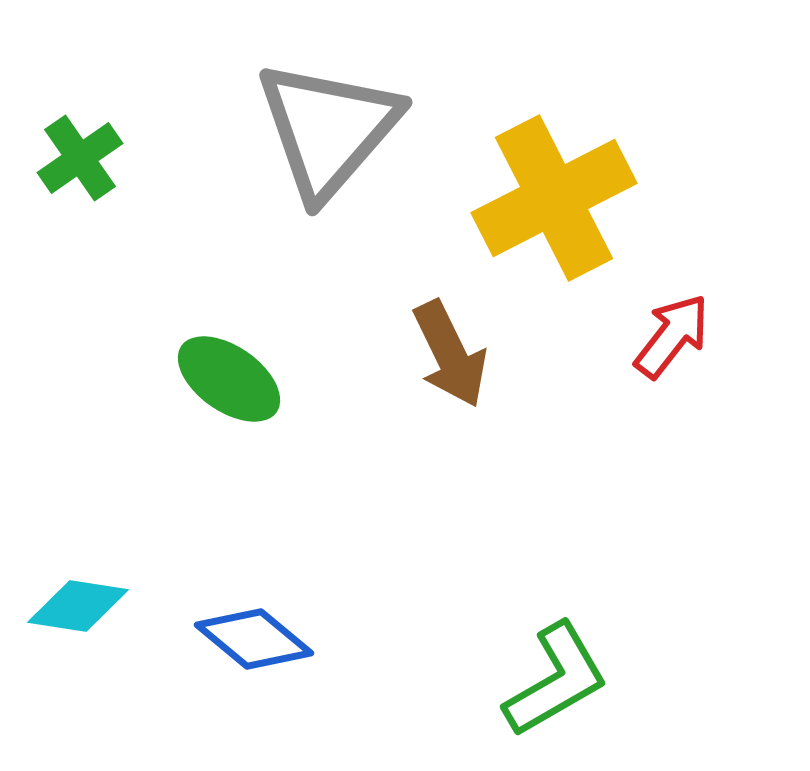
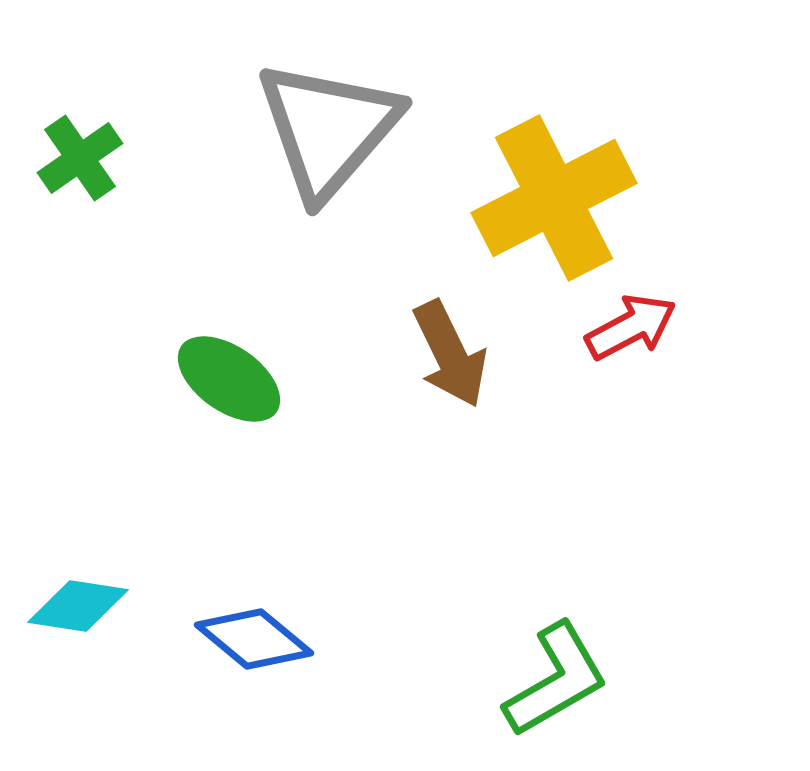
red arrow: moved 41 px left, 9 px up; rotated 24 degrees clockwise
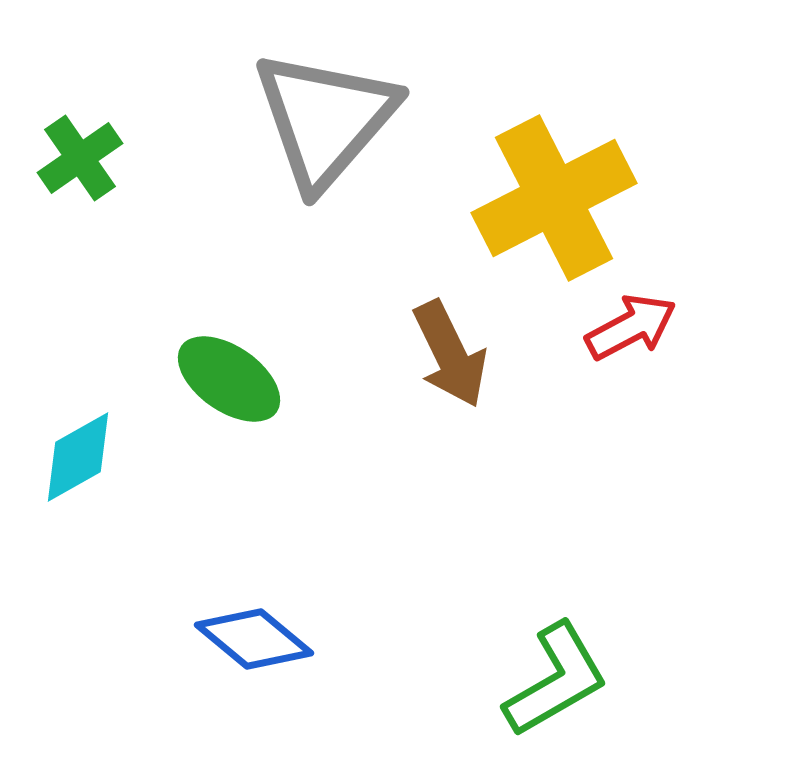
gray triangle: moved 3 px left, 10 px up
cyan diamond: moved 149 px up; rotated 38 degrees counterclockwise
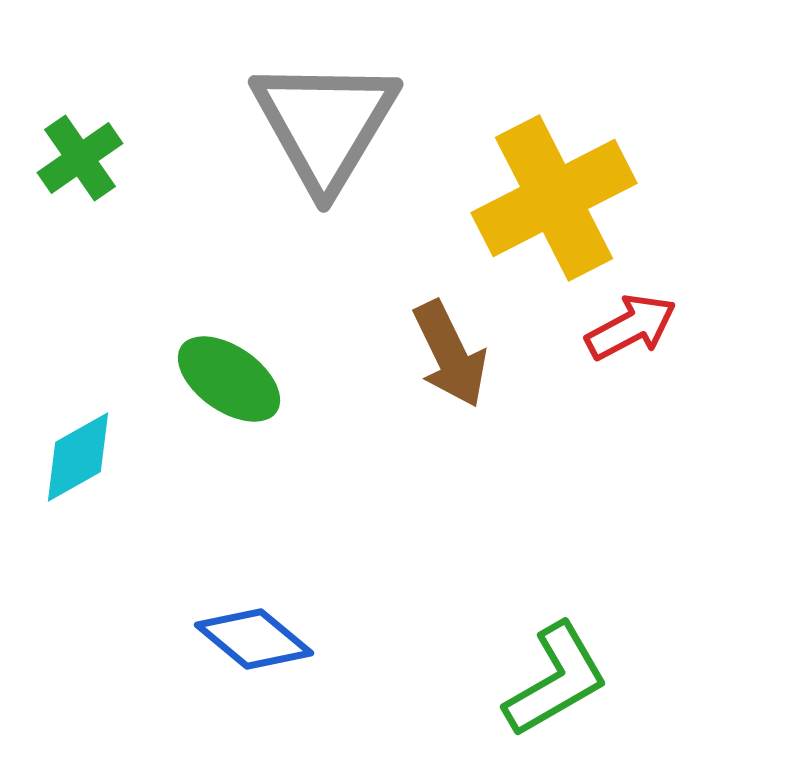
gray triangle: moved 5 px down; rotated 10 degrees counterclockwise
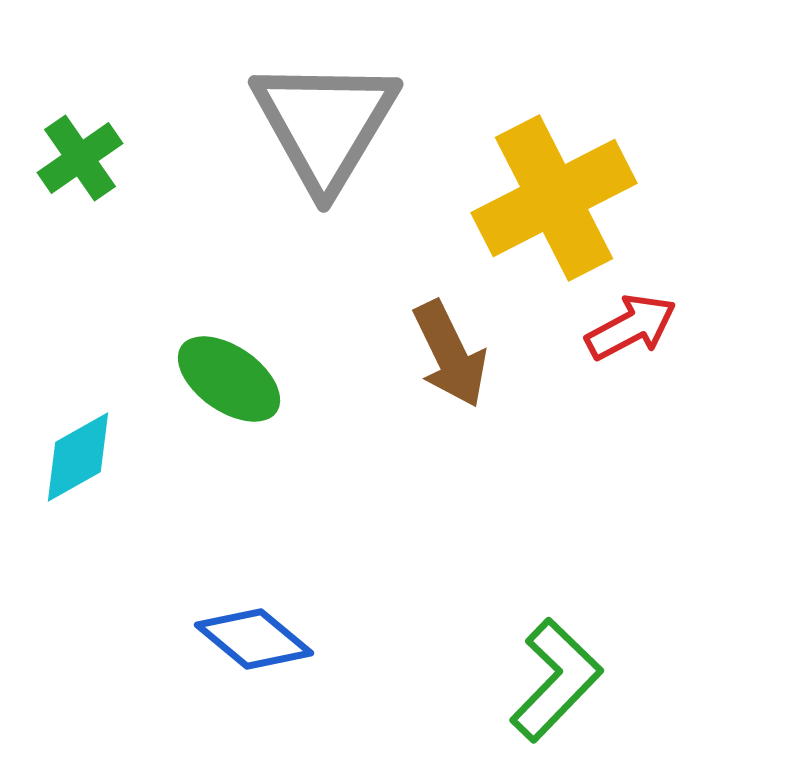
green L-shape: rotated 16 degrees counterclockwise
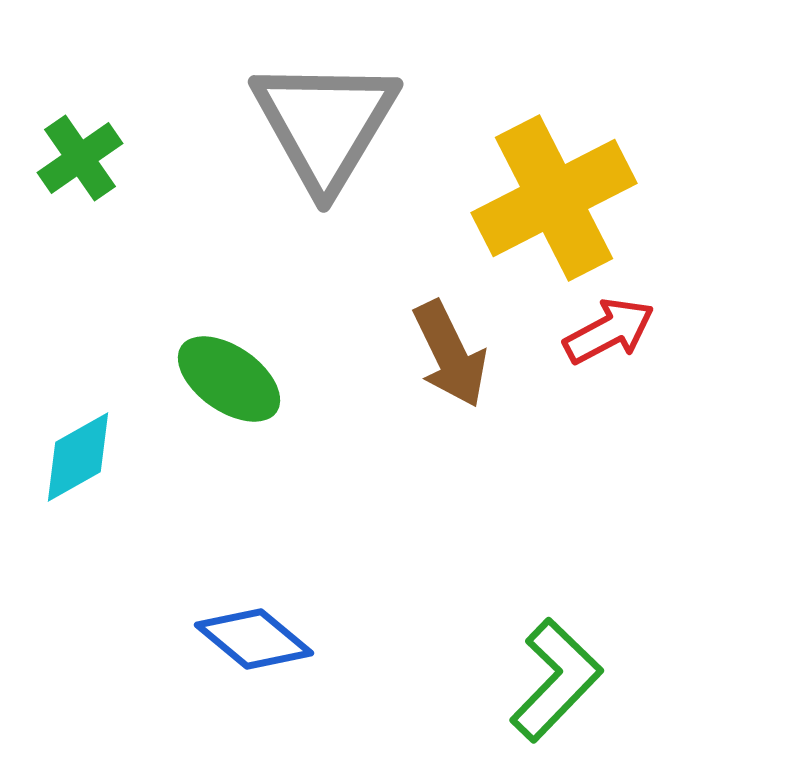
red arrow: moved 22 px left, 4 px down
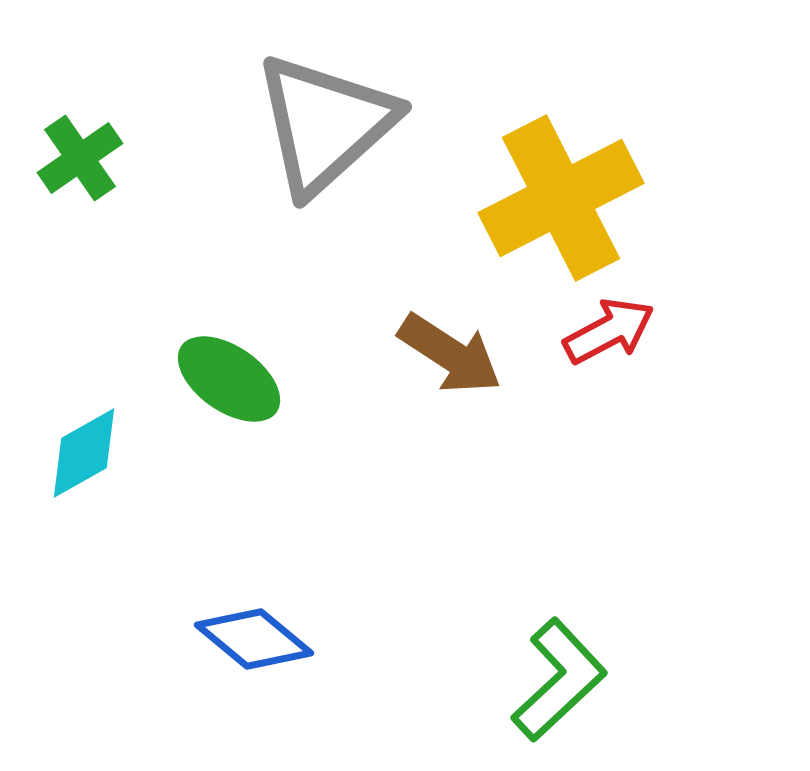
gray triangle: rotated 17 degrees clockwise
yellow cross: moved 7 px right
brown arrow: rotated 31 degrees counterclockwise
cyan diamond: moved 6 px right, 4 px up
green L-shape: moved 3 px right; rotated 3 degrees clockwise
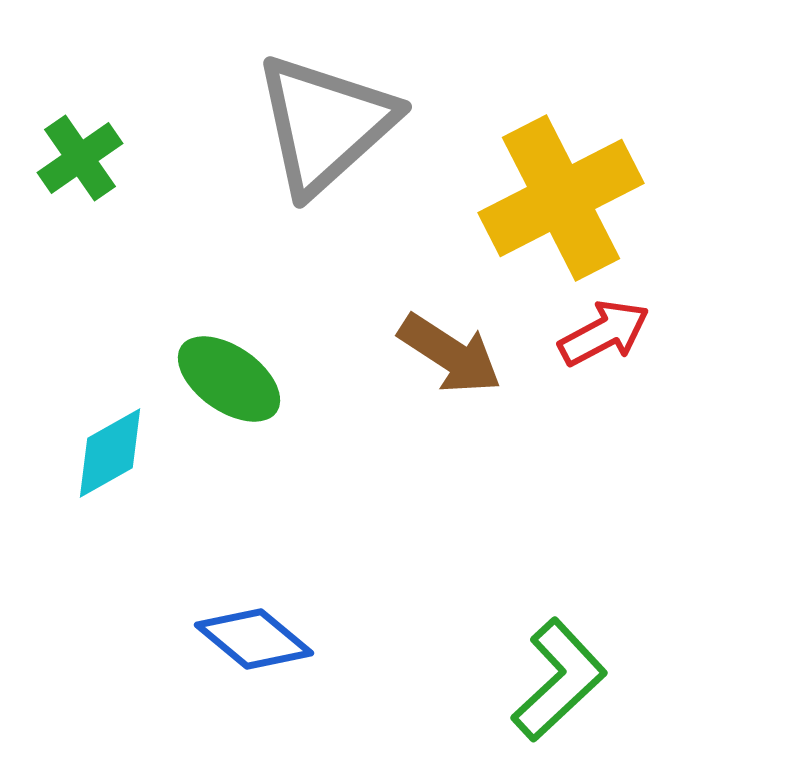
red arrow: moved 5 px left, 2 px down
cyan diamond: moved 26 px right
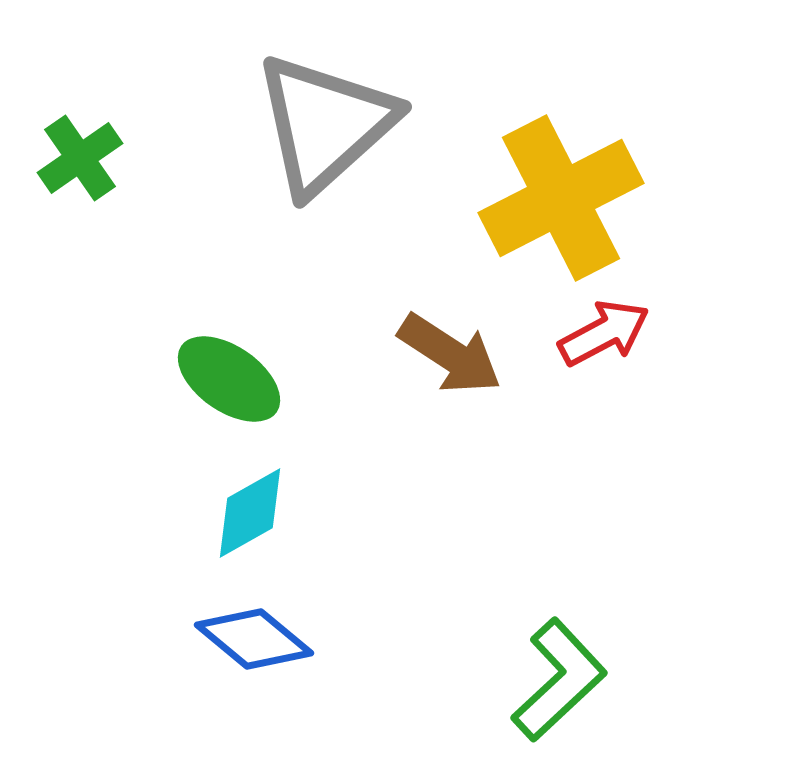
cyan diamond: moved 140 px right, 60 px down
